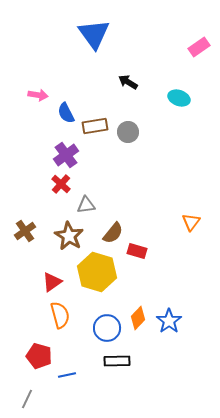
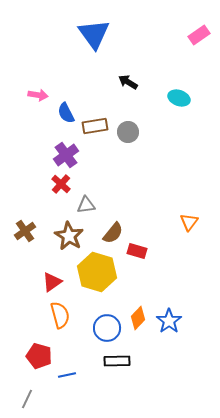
pink rectangle: moved 12 px up
orange triangle: moved 2 px left
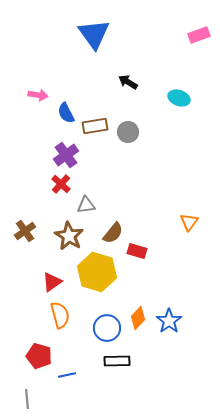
pink rectangle: rotated 15 degrees clockwise
gray line: rotated 30 degrees counterclockwise
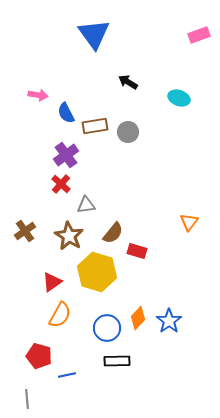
orange semicircle: rotated 44 degrees clockwise
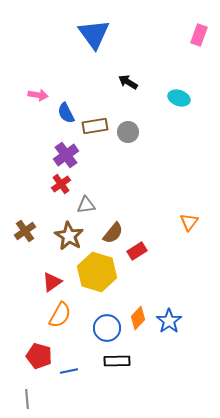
pink rectangle: rotated 50 degrees counterclockwise
red cross: rotated 12 degrees clockwise
red rectangle: rotated 48 degrees counterclockwise
blue line: moved 2 px right, 4 px up
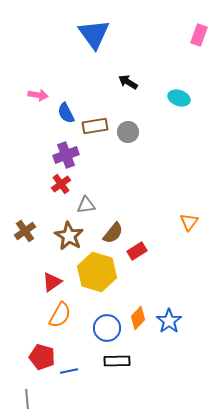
purple cross: rotated 15 degrees clockwise
red pentagon: moved 3 px right, 1 px down
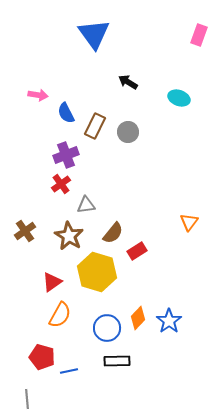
brown rectangle: rotated 55 degrees counterclockwise
